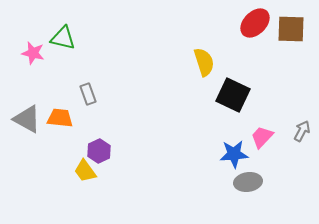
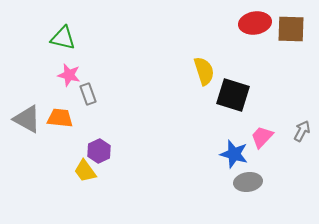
red ellipse: rotated 36 degrees clockwise
pink star: moved 36 px right, 22 px down
yellow semicircle: moved 9 px down
black square: rotated 8 degrees counterclockwise
blue star: rotated 20 degrees clockwise
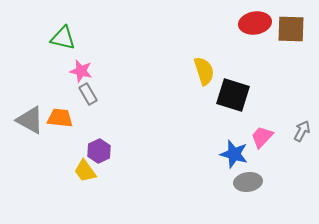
pink star: moved 12 px right, 4 px up
gray rectangle: rotated 10 degrees counterclockwise
gray triangle: moved 3 px right, 1 px down
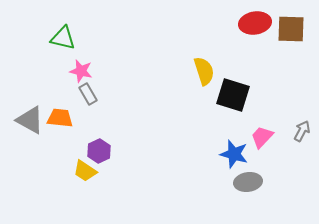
yellow trapezoid: rotated 20 degrees counterclockwise
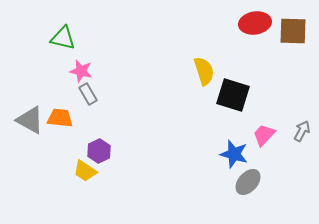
brown square: moved 2 px right, 2 px down
pink trapezoid: moved 2 px right, 2 px up
gray ellipse: rotated 40 degrees counterclockwise
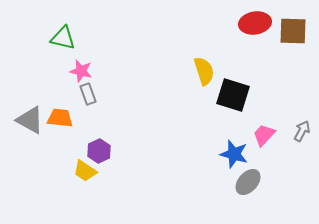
gray rectangle: rotated 10 degrees clockwise
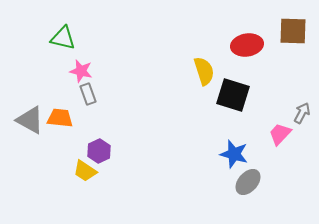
red ellipse: moved 8 px left, 22 px down
gray arrow: moved 18 px up
pink trapezoid: moved 16 px right, 1 px up
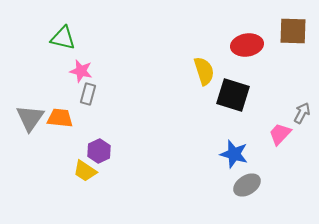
gray rectangle: rotated 35 degrees clockwise
gray triangle: moved 2 px up; rotated 36 degrees clockwise
gray ellipse: moved 1 px left, 3 px down; rotated 16 degrees clockwise
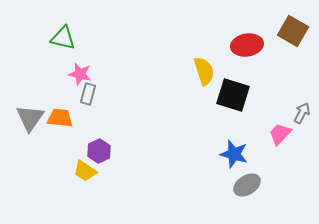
brown square: rotated 28 degrees clockwise
pink star: moved 1 px left, 3 px down
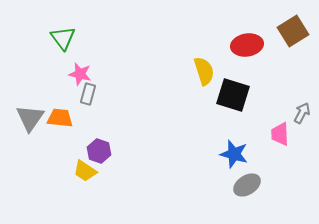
brown square: rotated 28 degrees clockwise
green triangle: rotated 40 degrees clockwise
pink trapezoid: rotated 45 degrees counterclockwise
purple hexagon: rotated 15 degrees counterclockwise
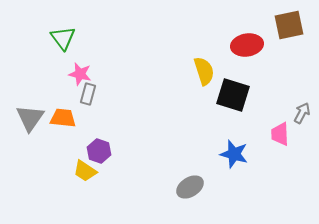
brown square: moved 4 px left, 6 px up; rotated 20 degrees clockwise
orange trapezoid: moved 3 px right
gray ellipse: moved 57 px left, 2 px down
